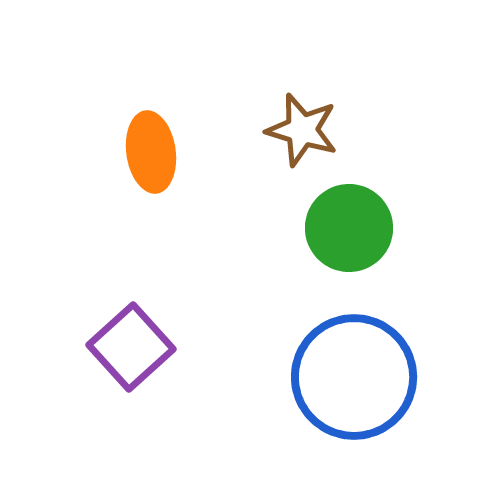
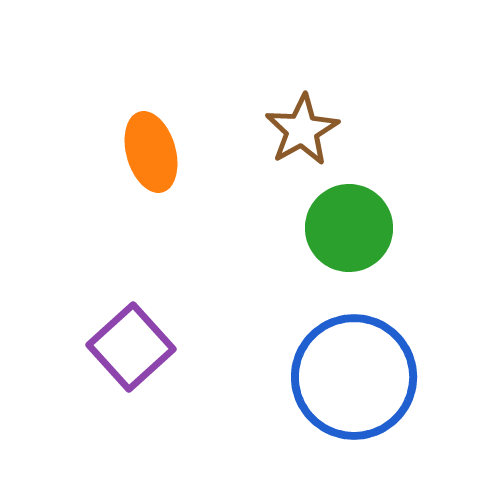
brown star: rotated 26 degrees clockwise
orange ellipse: rotated 8 degrees counterclockwise
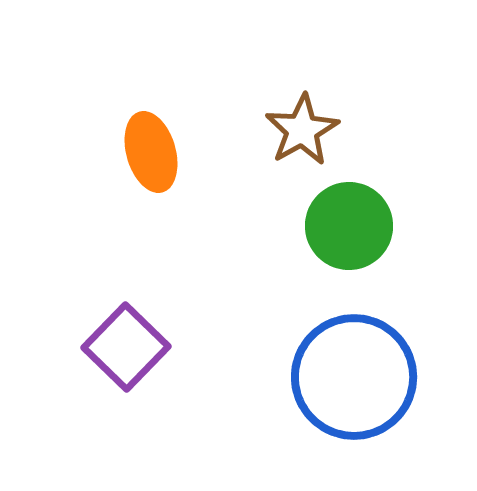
green circle: moved 2 px up
purple square: moved 5 px left; rotated 4 degrees counterclockwise
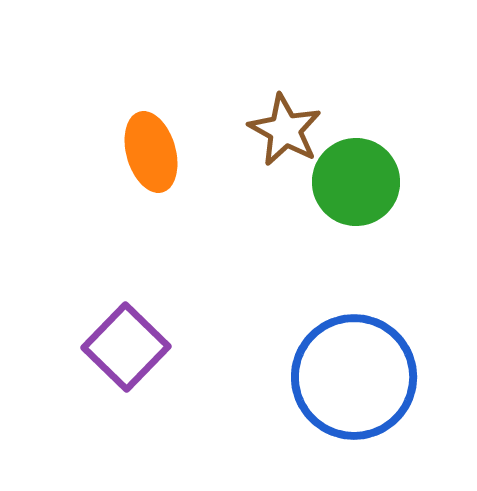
brown star: moved 17 px left; rotated 14 degrees counterclockwise
green circle: moved 7 px right, 44 px up
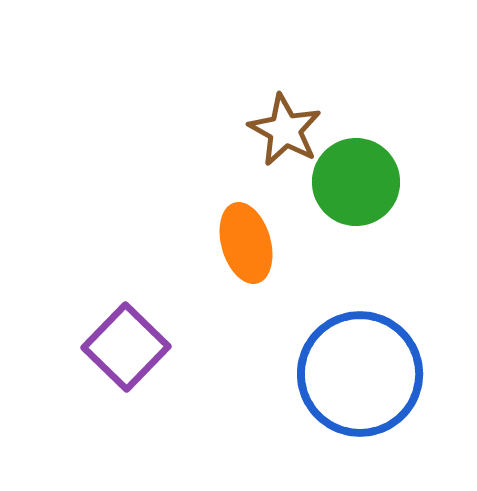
orange ellipse: moved 95 px right, 91 px down
blue circle: moved 6 px right, 3 px up
